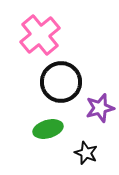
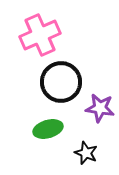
pink cross: rotated 15 degrees clockwise
purple star: rotated 24 degrees clockwise
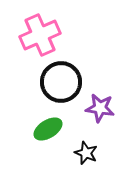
green ellipse: rotated 16 degrees counterclockwise
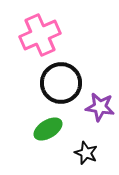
black circle: moved 1 px down
purple star: moved 1 px up
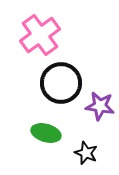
pink cross: rotated 12 degrees counterclockwise
purple star: moved 1 px up
green ellipse: moved 2 px left, 4 px down; rotated 48 degrees clockwise
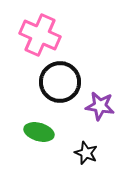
pink cross: rotated 30 degrees counterclockwise
black circle: moved 1 px left, 1 px up
green ellipse: moved 7 px left, 1 px up
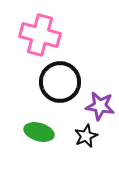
pink cross: rotated 9 degrees counterclockwise
black star: moved 17 px up; rotated 25 degrees clockwise
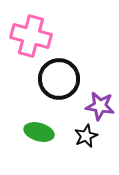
pink cross: moved 9 px left, 1 px down
black circle: moved 1 px left, 3 px up
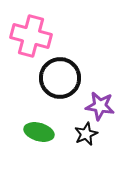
black circle: moved 1 px right, 1 px up
black star: moved 2 px up
